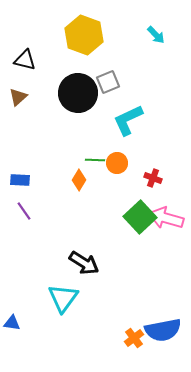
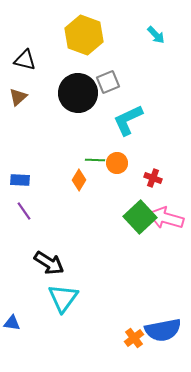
black arrow: moved 35 px left
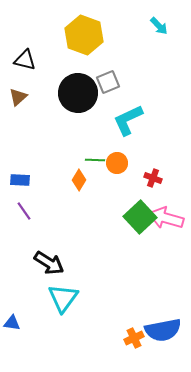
cyan arrow: moved 3 px right, 9 px up
orange cross: rotated 12 degrees clockwise
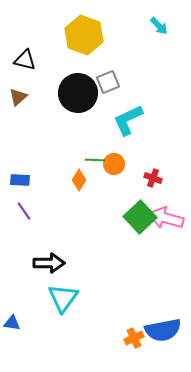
orange circle: moved 3 px left, 1 px down
black arrow: rotated 32 degrees counterclockwise
